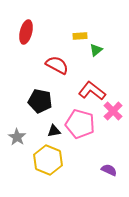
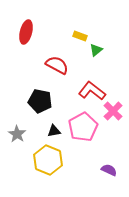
yellow rectangle: rotated 24 degrees clockwise
pink pentagon: moved 3 px right, 3 px down; rotated 28 degrees clockwise
gray star: moved 3 px up
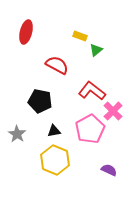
pink pentagon: moved 7 px right, 2 px down
yellow hexagon: moved 7 px right
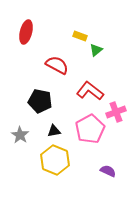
red L-shape: moved 2 px left
pink cross: moved 3 px right, 1 px down; rotated 24 degrees clockwise
gray star: moved 3 px right, 1 px down
purple semicircle: moved 1 px left, 1 px down
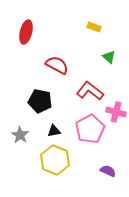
yellow rectangle: moved 14 px right, 9 px up
green triangle: moved 13 px right, 7 px down; rotated 40 degrees counterclockwise
pink cross: rotated 36 degrees clockwise
